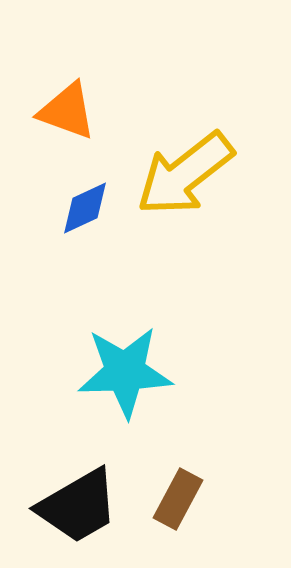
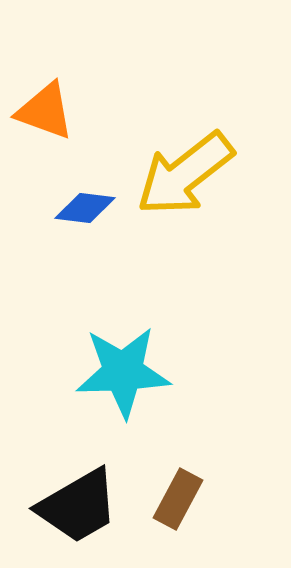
orange triangle: moved 22 px left
blue diamond: rotated 32 degrees clockwise
cyan star: moved 2 px left
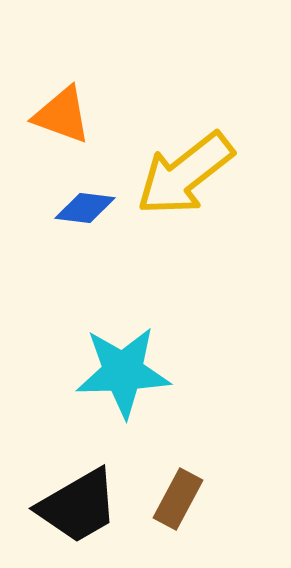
orange triangle: moved 17 px right, 4 px down
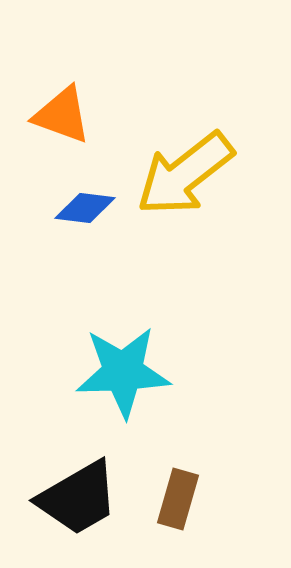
brown rectangle: rotated 12 degrees counterclockwise
black trapezoid: moved 8 px up
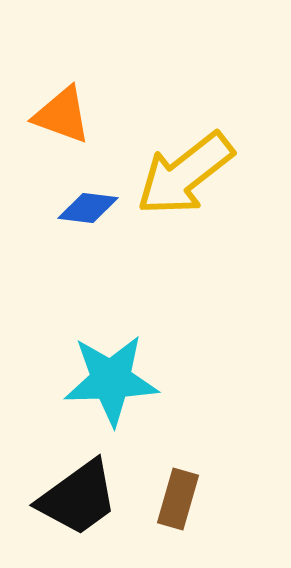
blue diamond: moved 3 px right
cyan star: moved 12 px left, 8 px down
black trapezoid: rotated 6 degrees counterclockwise
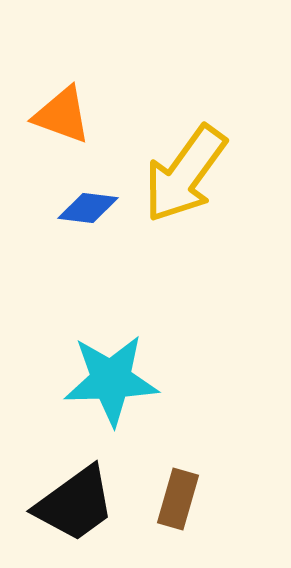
yellow arrow: rotated 16 degrees counterclockwise
black trapezoid: moved 3 px left, 6 px down
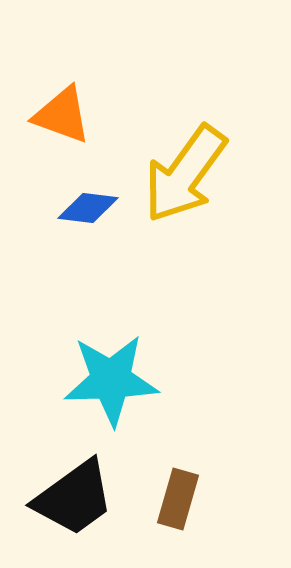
black trapezoid: moved 1 px left, 6 px up
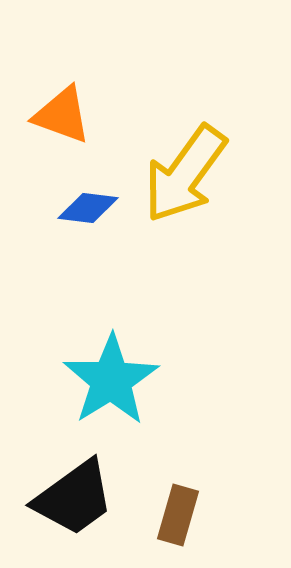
cyan star: rotated 30 degrees counterclockwise
brown rectangle: moved 16 px down
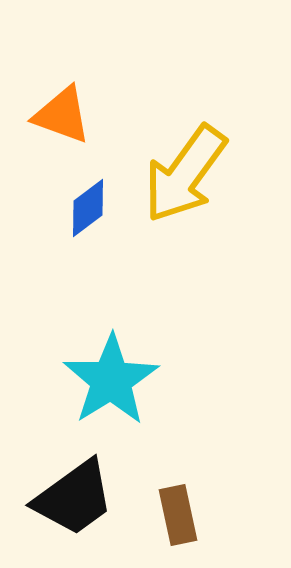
blue diamond: rotated 44 degrees counterclockwise
brown rectangle: rotated 28 degrees counterclockwise
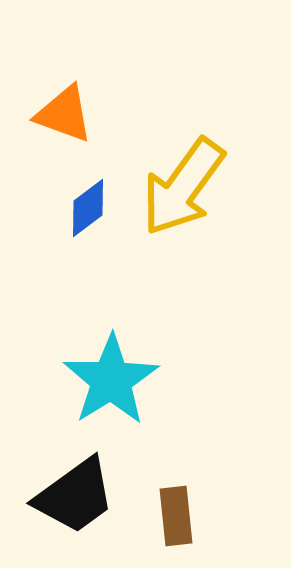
orange triangle: moved 2 px right, 1 px up
yellow arrow: moved 2 px left, 13 px down
black trapezoid: moved 1 px right, 2 px up
brown rectangle: moved 2 px left, 1 px down; rotated 6 degrees clockwise
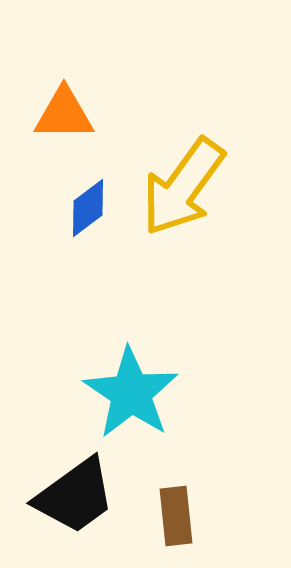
orange triangle: rotated 20 degrees counterclockwise
cyan star: moved 20 px right, 13 px down; rotated 6 degrees counterclockwise
